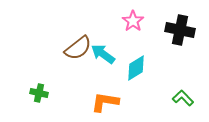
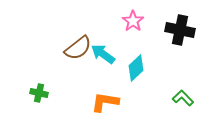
cyan diamond: rotated 12 degrees counterclockwise
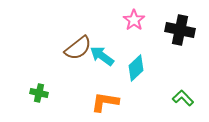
pink star: moved 1 px right, 1 px up
cyan arrow: moved 1 px left, 2 px down
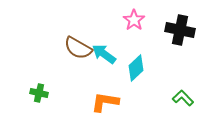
brown semicircle: rotated 68 degrees clockwise
cyan arrow: moved 2 px right, 2 px up
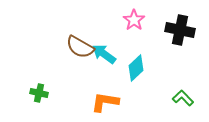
brown semicircle: moved 2 px right, 1 px up
